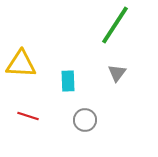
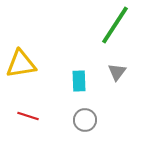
yellow triangle: rotated 12 degrees counterclockwise
gray triangle: moved 1 px up
cyan rectangle: moved 11 px right
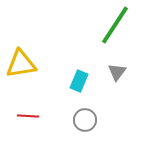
cyan rectangle: rotated 25 degrees clockwise
red line: rotated 15 degrees counterclockwise
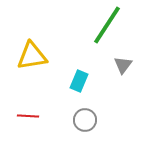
green line: moved 8 px left
yellow triangle: moved 11 px right, 8 px up
gray triangle: moved 6 px right, 7 px up
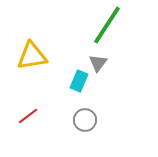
gray triangle: moved 25 px left, 2 px up
red line: rotated 40 degrees counterclockwise
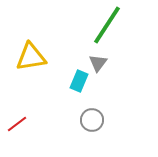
yellow triangle: moved 1 px left, 1 px down
red line: moved 11 px left, 8 px down
gray circle: moved 7 px right
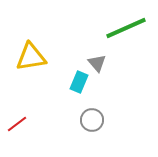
green line: moved 19 px right, 3 px down; rotated 33 degrees clockwise
gray triangle: moved 1 px left; rotated 18 degrees counterclockwise
cyan rectangle: moved 1 px down
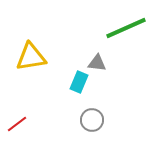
gray triangle: rotated 42 degrees counterclockwise
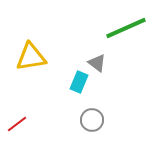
gray triangle: rotated 30 degrees clockwise
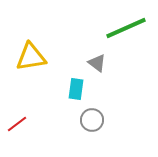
cyan rectangle: moved 3 px left, 7 px down; rotated 15 degrees counterclockwise
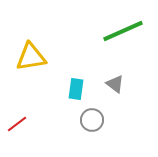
green line: moved 3 px left, 3 px down
gray triangle: moved 18 px right, 21 px down
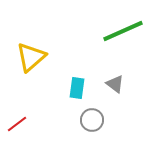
yellow triangle: rotated 32 degrees counterclockwise
cyan rectangle: moved 1 px right, 1 px up
